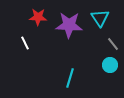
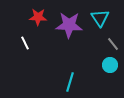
cyan line: moved 4 px down
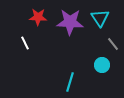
purple star: moved 1 px right, 3 px up
cyan circle: moved 8 px left
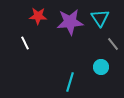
red star: moved 1 px up
purple star: rotated 8 degrees counterclockwise
cyan circle: moved 1 px left, 2 px down
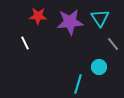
cyan circle: moved 2 px left
cyan line: moved 8 px right, 2 px down
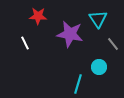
cyan triangle: moved 2 px left, 1 px down
purple star: moved 12 px down; rotated 16 degrees clockwise
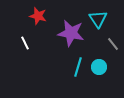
red star: rotated 12 degrees clockwise
purple star: moved 1 px right, 1 px up
cyan line: moved 17 px up
